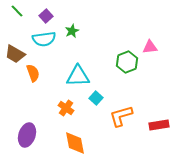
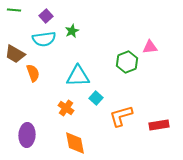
green line: moved 3 px left, 1 px up; rotated 40 degrees counterclockwise
purple ellipse: rotated 15 degrees counterclockwise
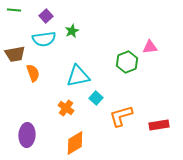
brown trapezoid: rotated 40 degrees counterclockwise
cyan triangle: rotated 10 degrees counterclockwise
orange diamond: rotated 70 degrees clockwise
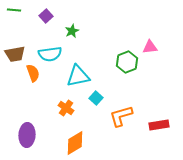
cyan semicircle: moved 6 px right, 15 px down
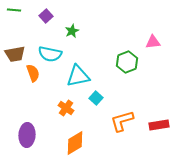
pink triangle: moved 3 px right, 5 px up
cyan semicircle: rotated 20 degrees clockwise
orange L-shape: moved 1 px right, 5 px down
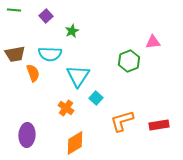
cyan semicircle: rotated 10 degrees counterclockwise
green hexagon: moved 2 px right, 1 px up
cyan triangle: rotated 45 degrees counterclockwise
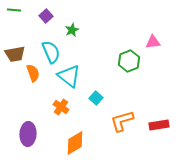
green star: moved 1 px up
cyan semicircle: moved 1 px right, 2 px up; rotated 115 degrees counterclockwise
cyan triangle: moved 9 px left; rotated 25 degrees counterclockwise
orange cross: moved 5 px left, 1 px up
purple ellipse: moved 1 px right, 1 px up
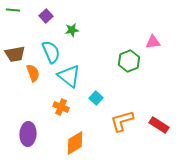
green line: moved 1 px left
green star: rotated 16 degrees clockwise
orange cross: rotated 14 degrees counterclockwise
red rectangle: rotated 42 degrees clockwise
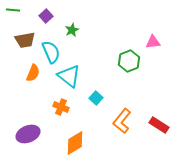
green star: rotated 16 degrees counterclockwise
brown trapezoid: moved 10 px right, 14 px up
orange semicircle: rotated 42 degrees clockwise
orange L-shape: rotated 35 degrees counterclockwise
purple ellipse: rotated 65 degrees clockwise
